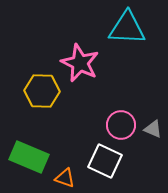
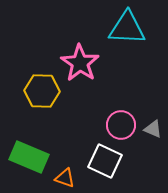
pink star: rotated 9 degrees clockwise
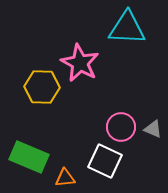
pink star: rotated 6 degrees counterclockwise
yellow hexagon: moved 4 px up
pink circle: moved 2 px down
orange triangle: rotated 25 degrees counterclockwise
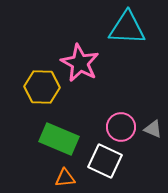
green rectangle: moved 30 px right, 18 px up
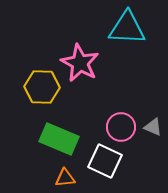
gray triangle: moved 2 px up
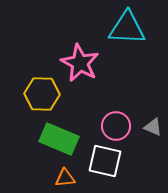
yellow hexagon: moved 7 px down
pink circle: moved 5 px left, 1 px up
white square: rotated 12 degrees counterclockwise
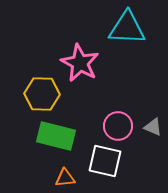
pink circle: moved 2 px right
green rectangle: moved 3 px left, 3 px up; rotated 9 degrees counterclockwise
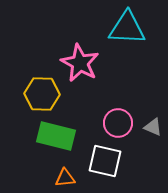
pink circle: moved 3 px up
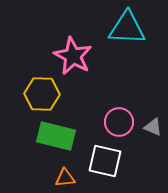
pink star: moved 7 px left, 7 px up
pink circle: moved 1 px right, 1 px up
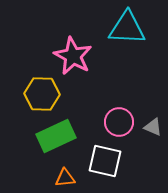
green rectangle: rotated 39 degrees counterclockwise
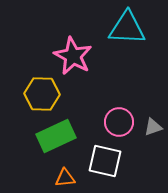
gray triangle: rotated 42 degrees counterclockwise
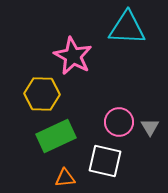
gray triangle: moved 3 px left; rotated 42 degrees counterclockwise
